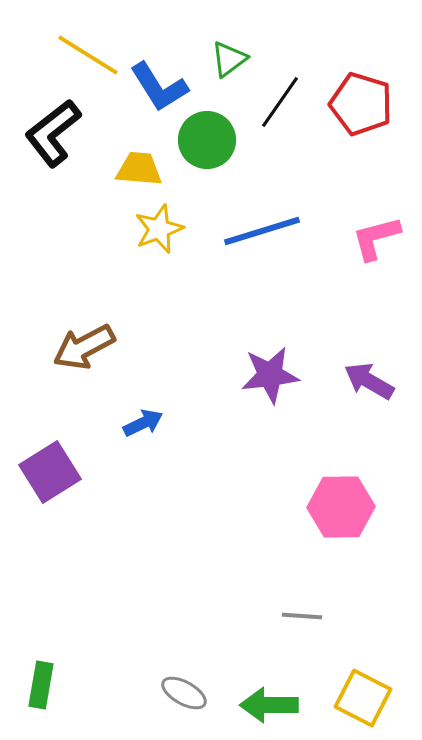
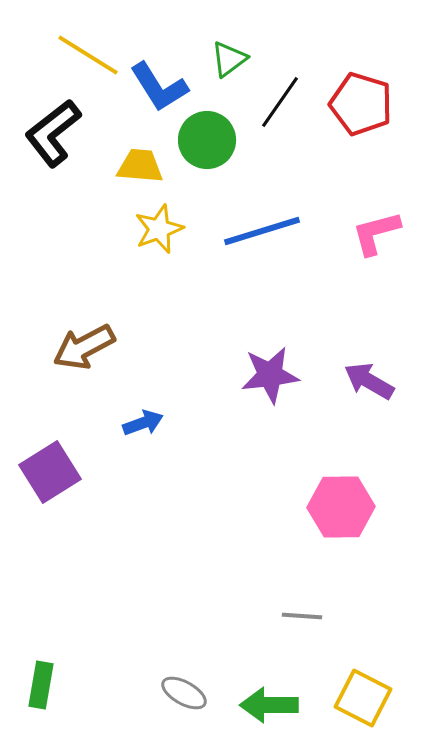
yellow trapezoid: moved 1 px right, 3 px up
pink L-shape: moved 5 px up
blue arrow: rotated 6 degrees clockwise
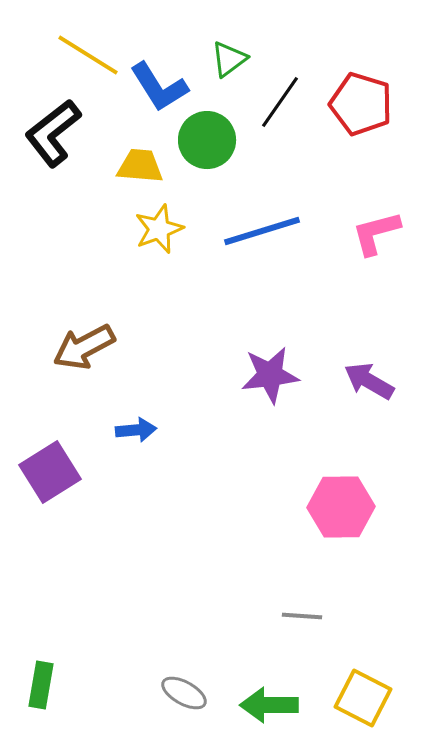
blue arrow: moved 7 px left, 7 px down; rotated 15 degrees clockwise
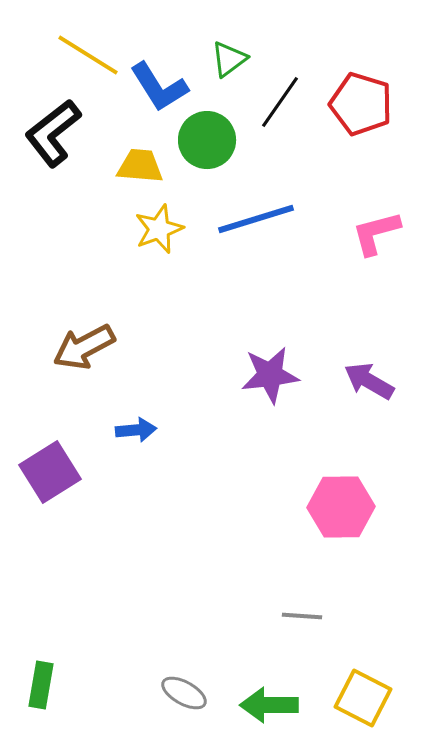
blue line: moved 6 px left, 12 px up
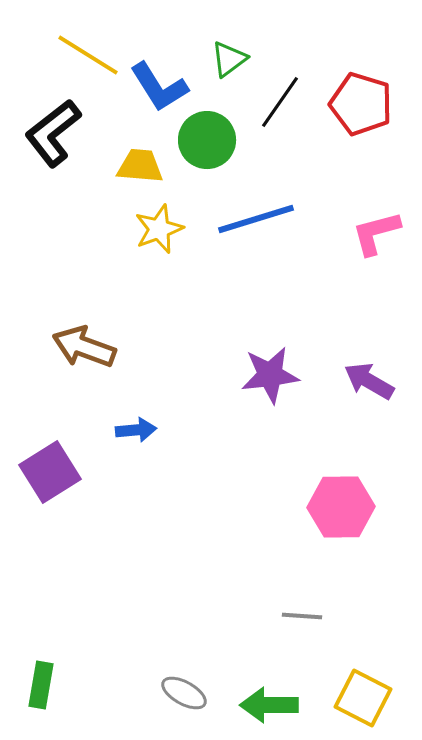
brown arrow: rotated 48 degrees clockwise
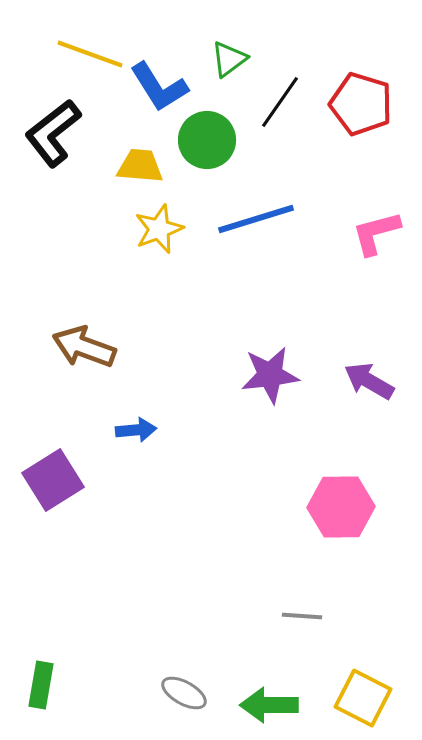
yellow line: moved 2 px right, 1 px up; rotated 12 degrees counterclockwise
purple square: moved 3 px right, 8 px down
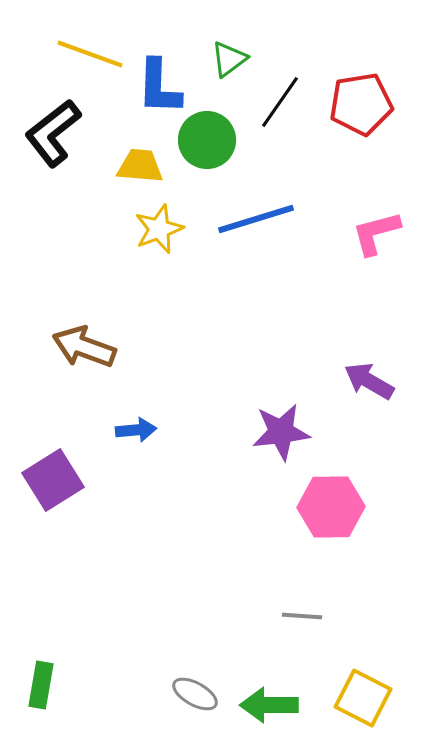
blue L-shape: rotated 34 degrees clockwise
red pentagon: rotated 26 degrees counterclockwise
purple star: moved 11 px right, 57 px down
pink hexagon: moved 10 px left
gray ellipse: moved 11 px right, 1 px down
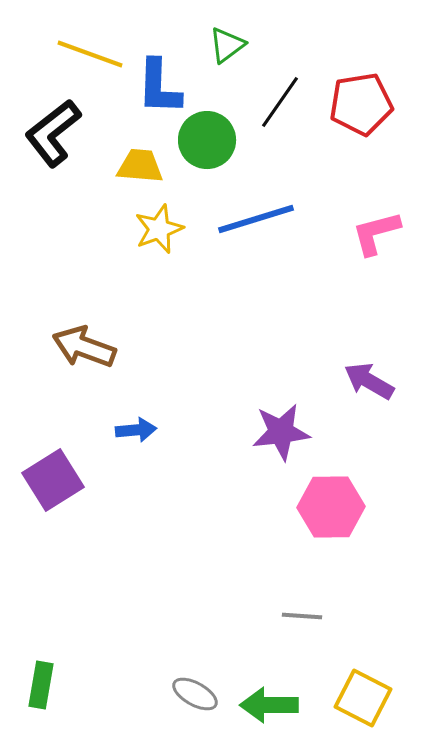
green triangle: moved 2 px left, 14 px up
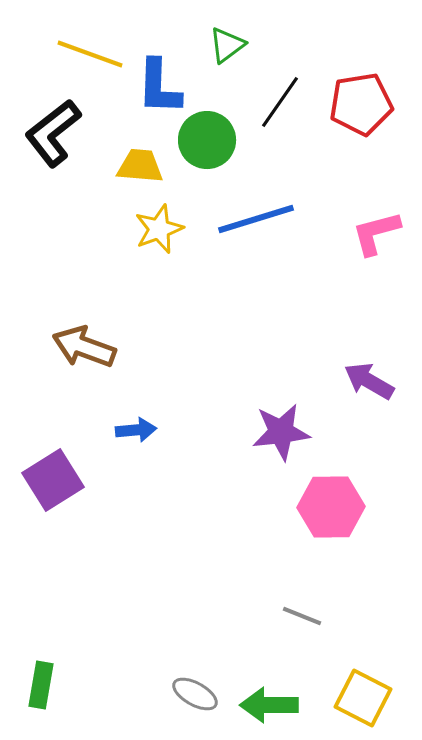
gray line: rotated 18 degrees clockwise
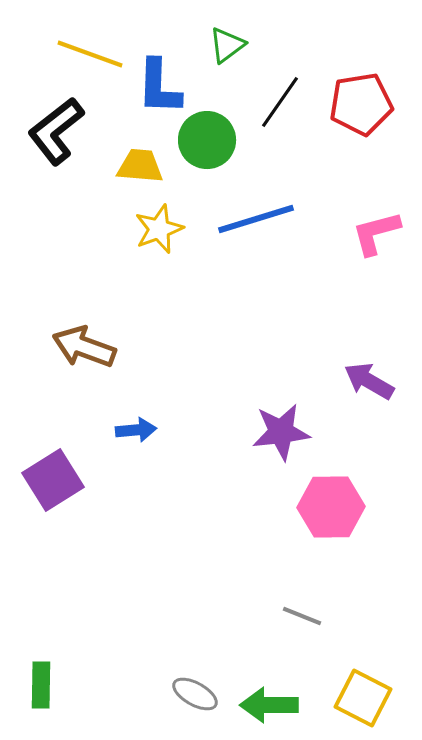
black L-shape: moved 3 px right, 2 px up
green rectangle: rotated 9 degrees counterclockwise
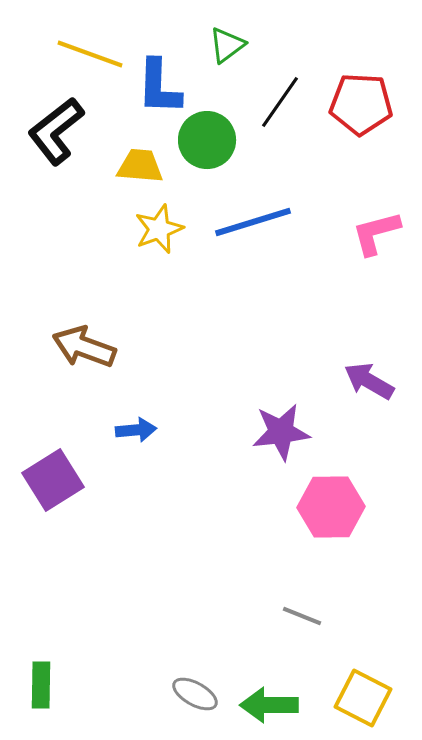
red pentagon: rotated 12 degrees clockwise
blue line: moved 3 px left, 3 px down
